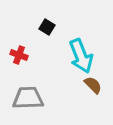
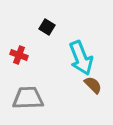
cyan arrow: moved 2 px down
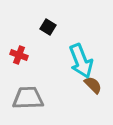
black square: moved 1 px right
cyan arrow: moved 3 px down
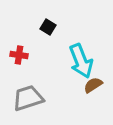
red cross: rotated 12 degrees counterclockwise
brown semicircle: rotated 78 degrees counterclockwise
gray trapezoid: rotated 16 degrees counterclockwise
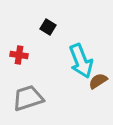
brown semicircle: moved 5 px right, 4 px up
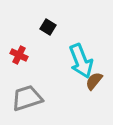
red cross: rotated 18 degrees clockwise
brown semicircle: moved 4 px left; rotated 18 degrees counterclockwise
gray trapezoid: moved 1 px left
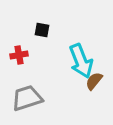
black square: moved 6 px left, 3 px down; rotated 21 degrees counterclockwise
red cross: rotated 36 degrees counterclockwise
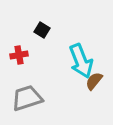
black square: rotated 21 degrees clockwise
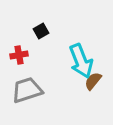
black square: moved 1 px left, 1 px down; rotated 28 degrees clockwise
brown semicircle: moved 1 px left
gray trapezoid: moved 8 px up
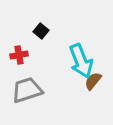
black square: rotated 21 degrees counterclockwise
